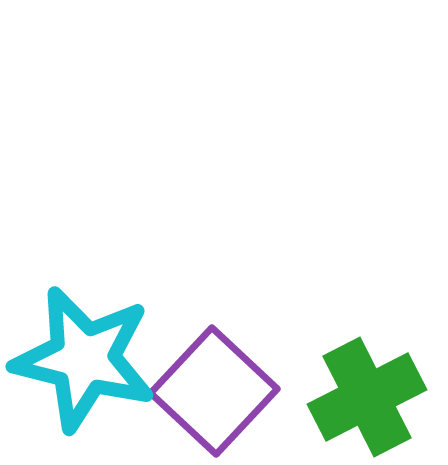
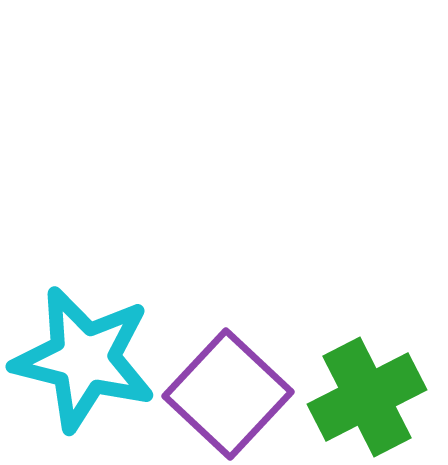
purple square: moved 14 px right, 3 px down
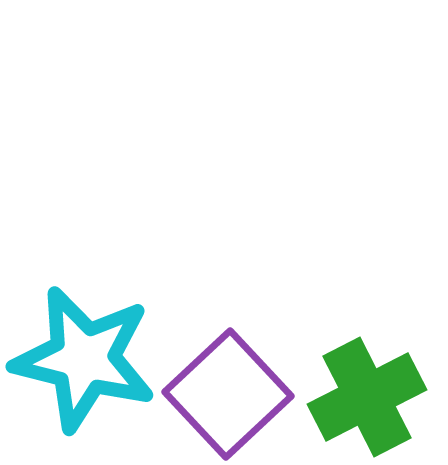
purple square: rotated 4 degrees clockwise
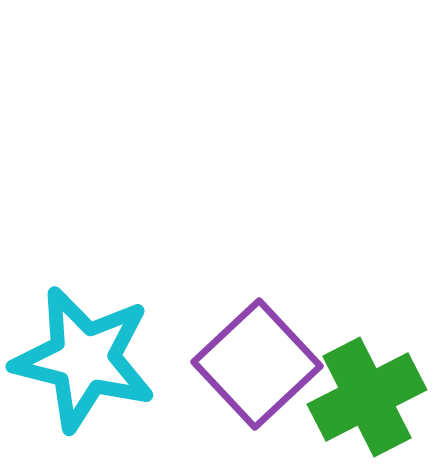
purple square: moved 29 px right, 30 px up
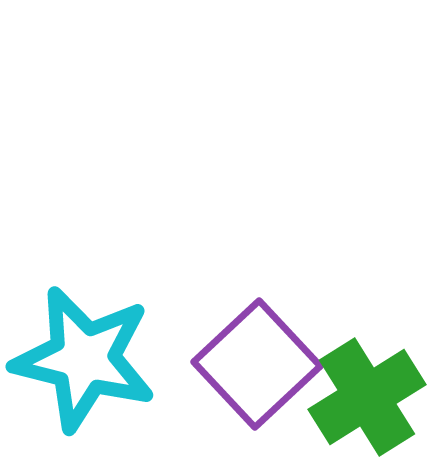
green cross: rotated 5 degrees counterclockwise
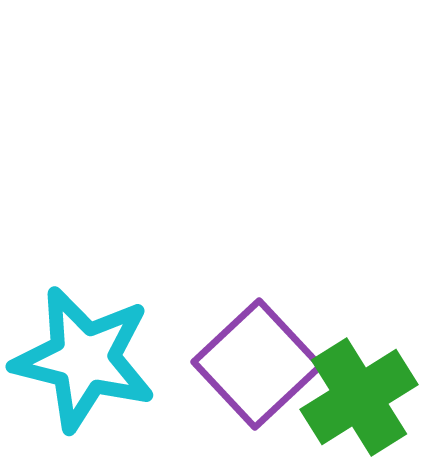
green cross: moved 8 px left
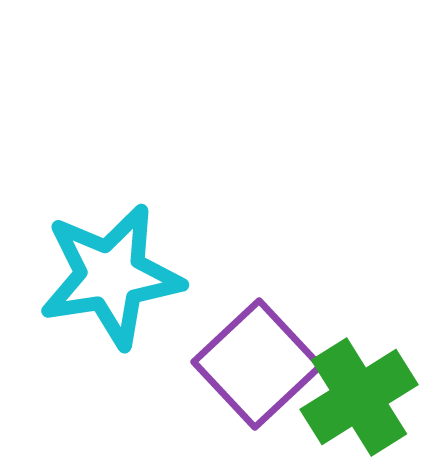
cyan star: moved 27 px right, 83 px up; rotated 23 degrees counterclockwise
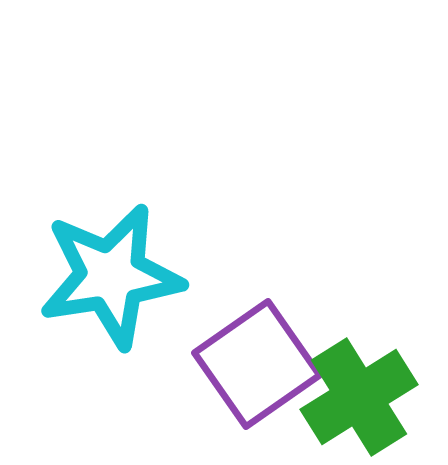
purple square: rotated 8 degrees clockwise
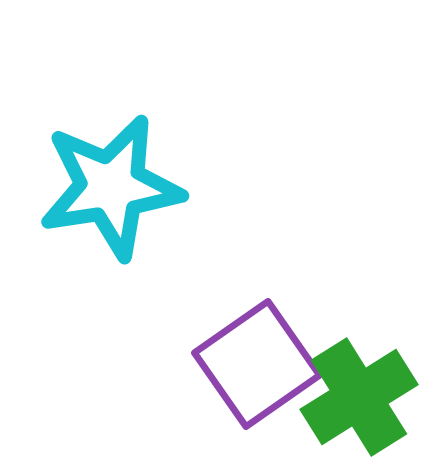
cyan star: moved 89 px up
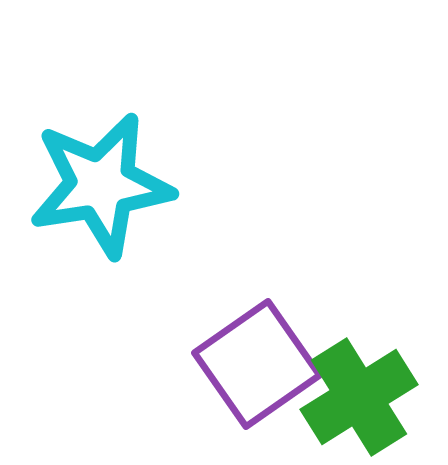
cyan star: moved 10 px left, 2 px up
